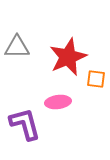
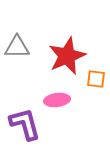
red star: moved 1 px left, 1 px up
pink ellipse: moved 1 px left, 2 px up
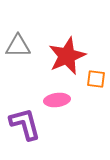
gray triangle: moved 1 px right, 1 px up
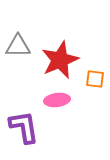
red star: moved 7 px left, 4 px down
orange square: moved 1 px left
purple L-shape: moved 1 px left, 3 px down; rotated 6 degrees clockwise
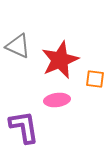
gray triangle: rotated 24 degrees clockwise
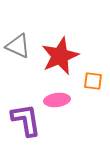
red star: moved 4 px up
orange square: moved 2 px left, 2 px down
purple L-shape: moved 2 px right, 7 px up
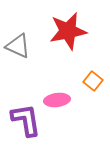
red star: moved 8 px right, 25 px up; rotated 12 degrees clockwise
orange square: rotated 30 degrees clockwise
